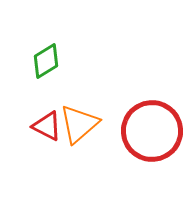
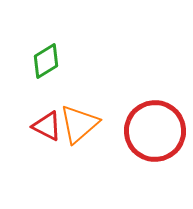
red circle: moved 3 px right
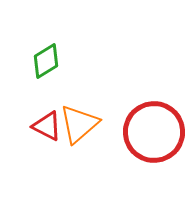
red circle: moved 1 px left, 1 px down
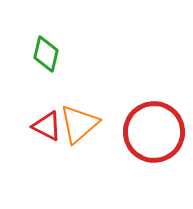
green diamond: moved 7 px up; rotated 45 degrees counterclockwise
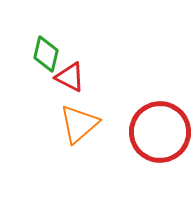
red triangle: moved 23 px right, 49 px up
red circle: moved 6 px right
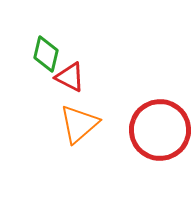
red circle: moved 2 px up
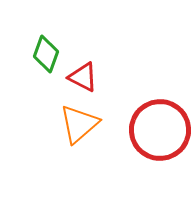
green diamond: rotated 6 degrees clockwise
red triangle: moved 13 px right
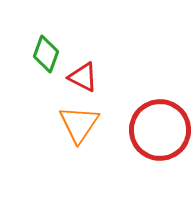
orange triangle: rotated 15 degrees counterclockwise
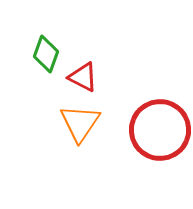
orange triangle: moved 1 px right, 1 px up
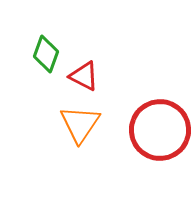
red triangle: moved 1 px right, 1 px up
orange triangle: moved 1 px down
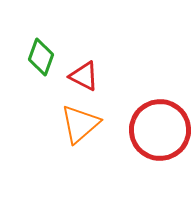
green diamond: moved 5 px left, 3 px down
orange triangle: rotated 15 degrees clockwise
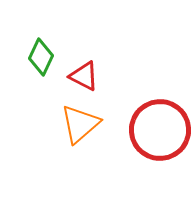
green diamond: rotated 6 degrees clockwise
